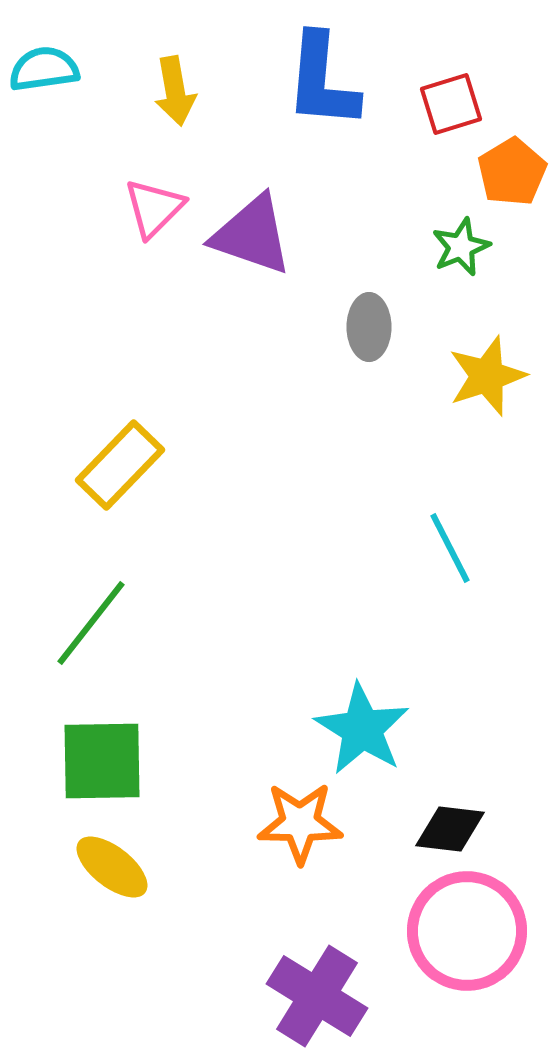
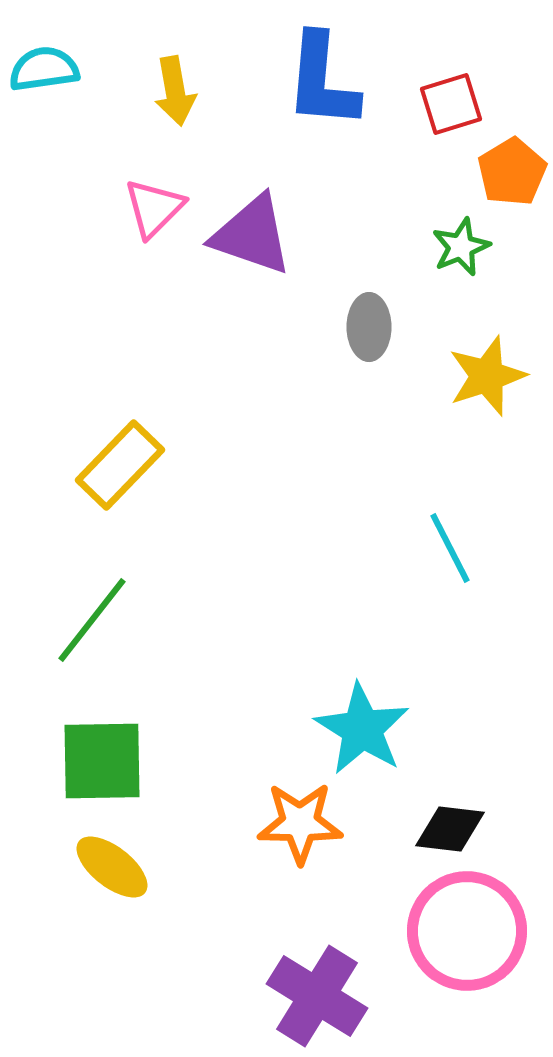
green line: moved 1 px right, 3 px up
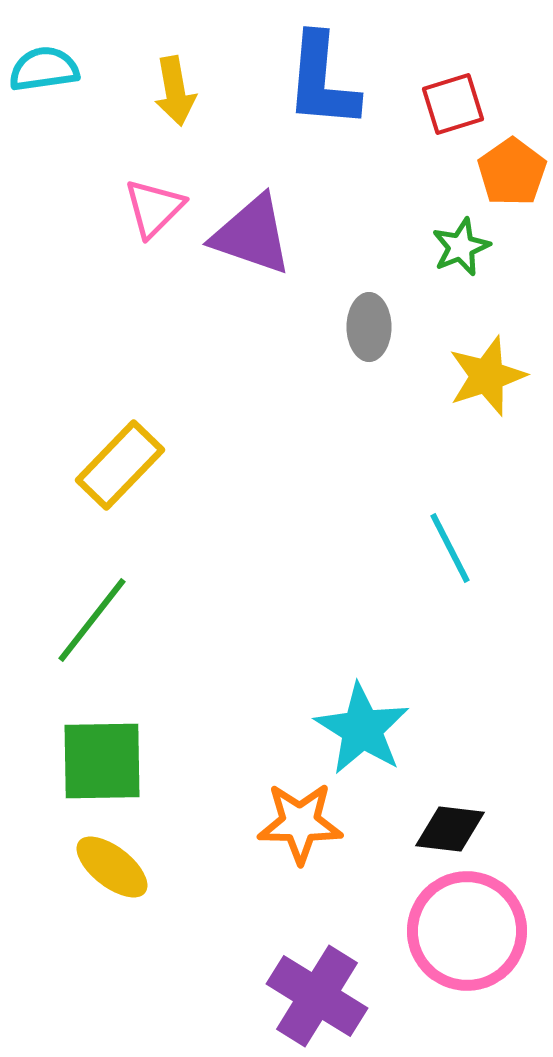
red square: moved 2 px right
orange pentagon: rotated 4 degrees counterclockwise
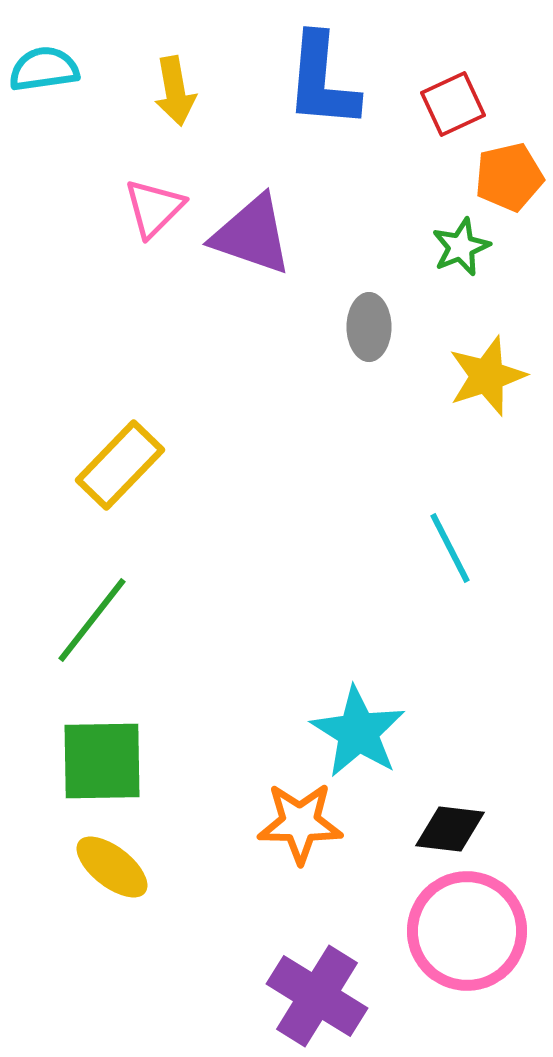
red square: rotated 8 degrees counterclockwise
orange pentagon: moved 3 px left, 5 px down; rotated 22 degrees clockwise
cyan star: moved 4 px left, 3 px down
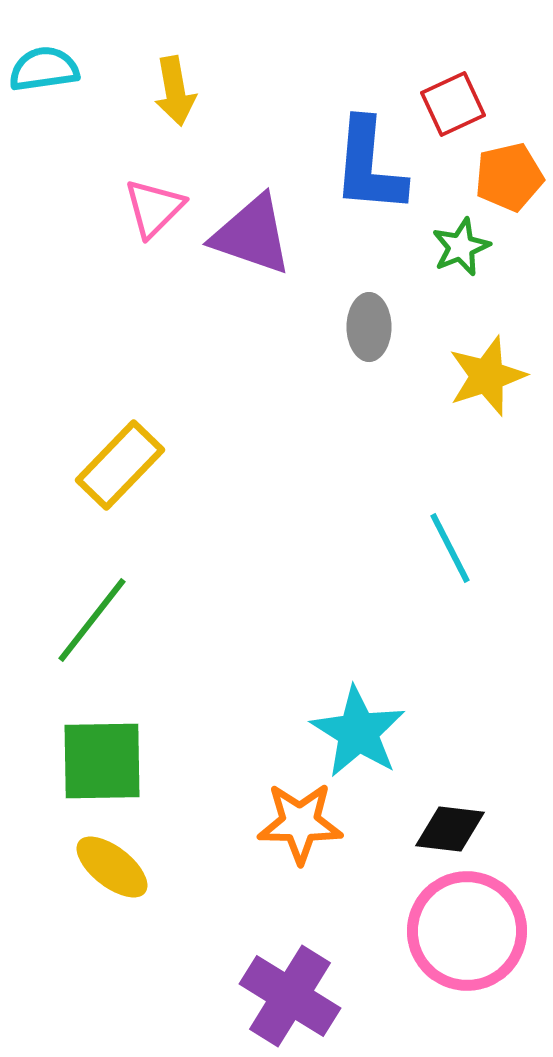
blue L-shape: moved 47 px right, 85 px down
purple cross: moved 27 px left
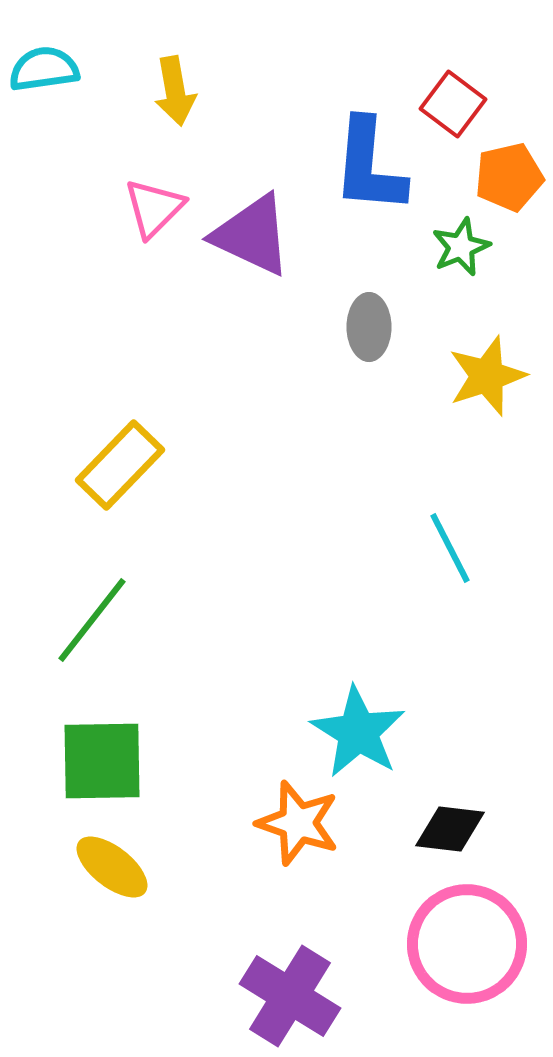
red square: rotated 28 degrees counterclockwise
purple triangle: rotated 6 degrees clockwise
orange star: moved 2 px left; rotated 18 degrees clockwise
pink circle: moved 13 px down
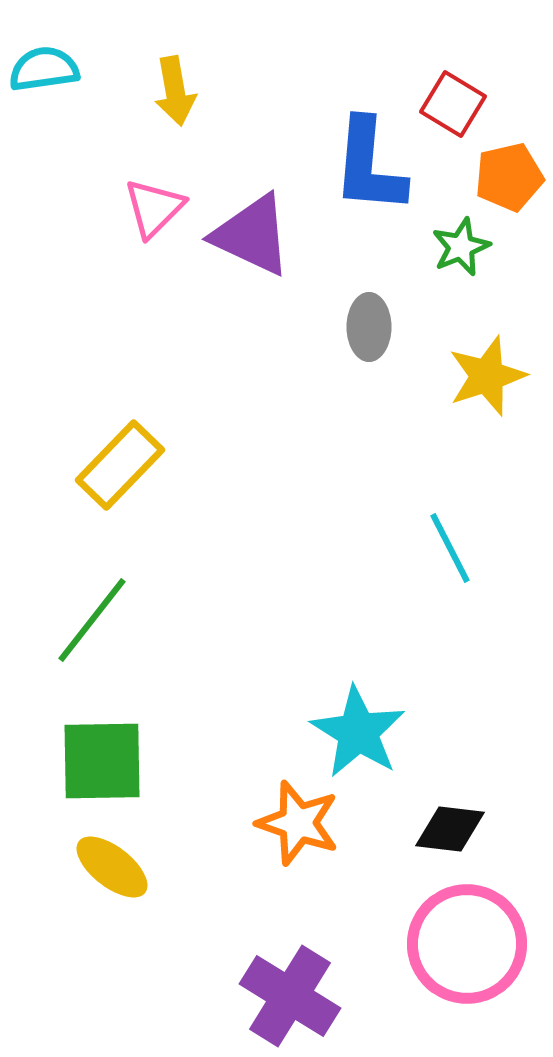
red square: rotated 6 degrees counterclockwise
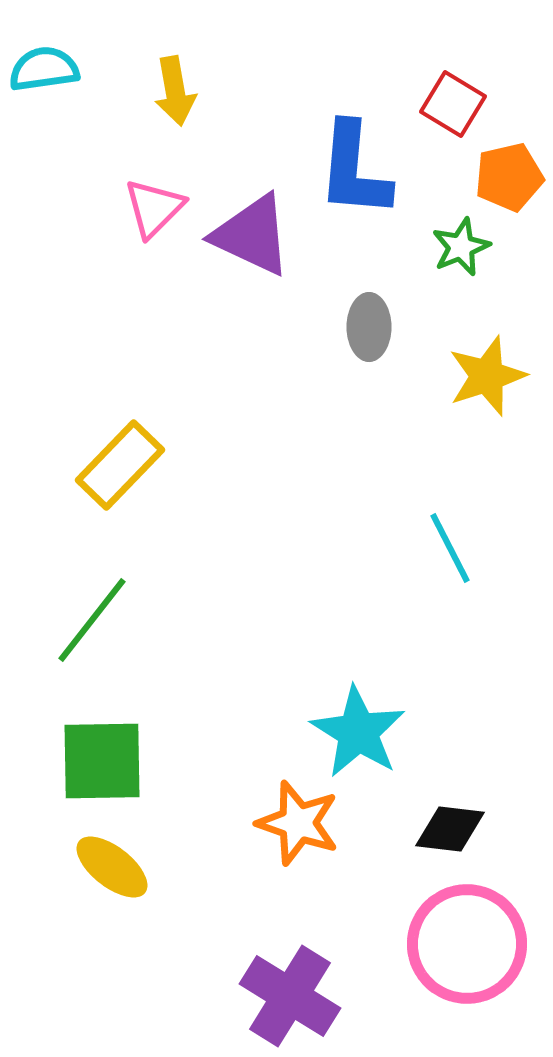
blue L-shape: moved 15 px left, 4 px down
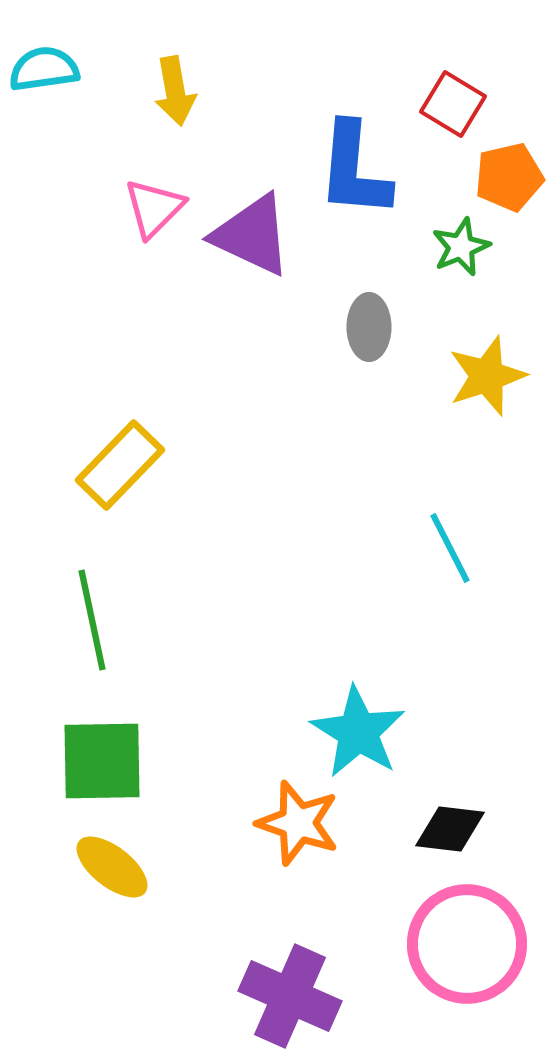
green line: rotated 50 degrees counterclockwise
purple cross: rotated 8 degrees counterclockwise
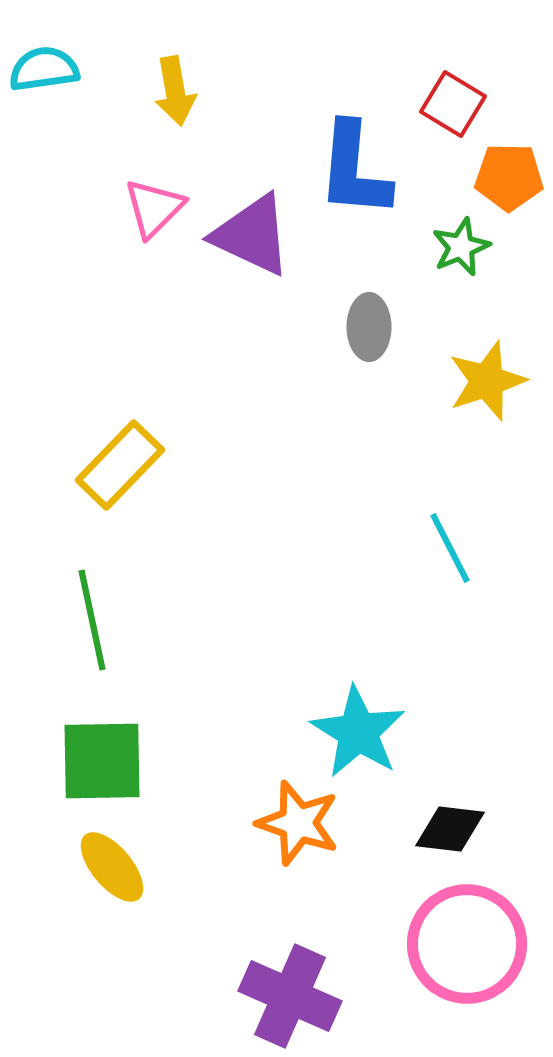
orange pentagon: rotated 14 degrees clockwise
yellow star: moved 5 px down
yellow ellipse: rotated 12 degrees clockwise
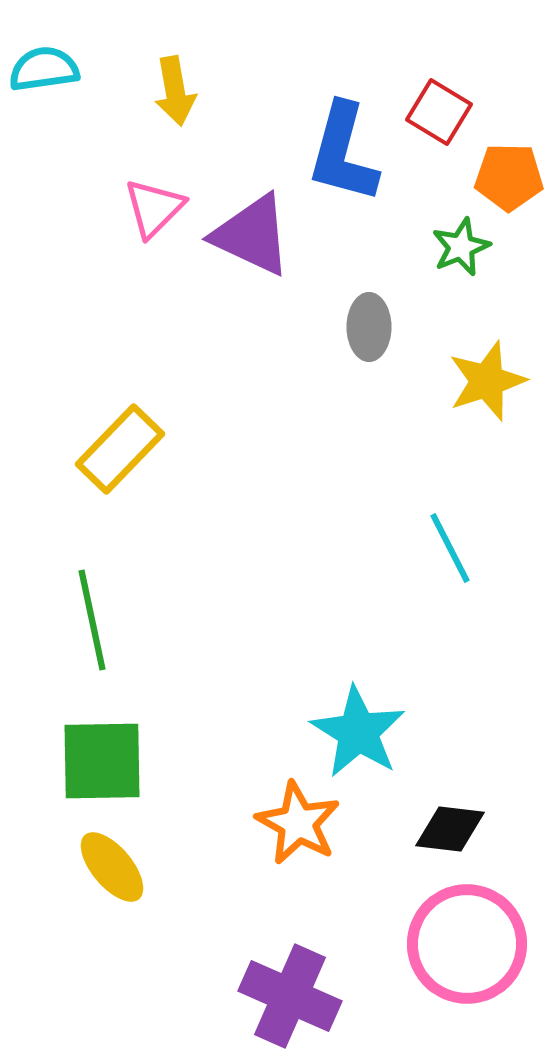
red square: moved 14 px left, 8 px down
blue L-shape: moved 11 px left, 17 px up; rotated 10 degrees clockwise
yellow rectangle: moved 16 px up
orange star: rotated 10 degrees clockwise
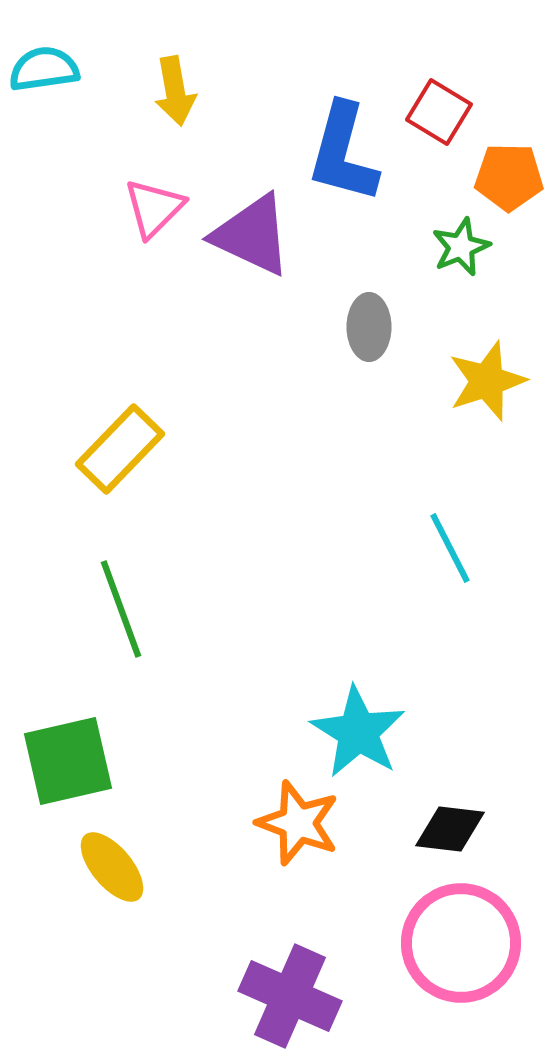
green line: moved 29 px right, 11 px up; rotated 8 degrees counterclockwise
green square: moved 34 px left; rotated 12 degrees counterclockwise
orange star: rotated 8 degrees counterclockwise
pink circle: moved 6 px left, 1 px up
